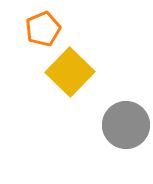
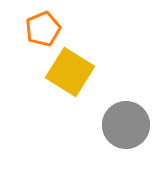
yellow square: rotated 12 degrees counterclockwise
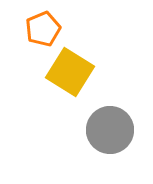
gray circle: moved 16 px left, 5 px down
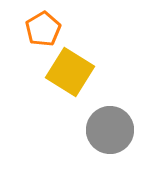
orange pentagon: rotated 8 degrees counterclockwise
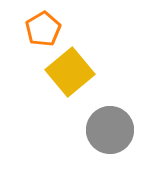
yellow square: rotated 18 degrees clockwise
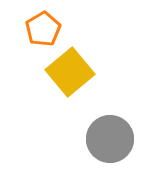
gray circle: moved 9 px down
